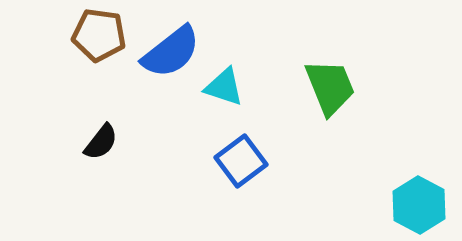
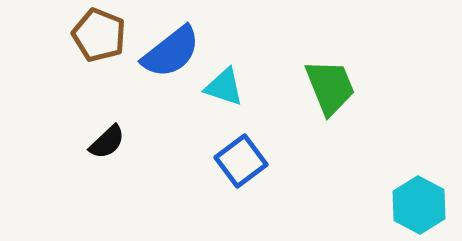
brown pentagon: rotated 14 degrees clockwise
black semicircle: moved 6 px right; rotated 9 degrees clockwise
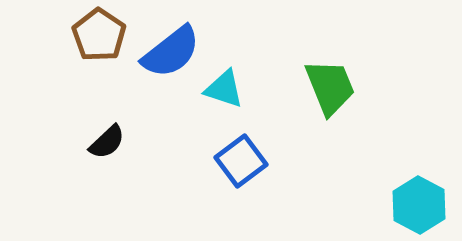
brown pentagon: rotated 12 degrees clockwise
cyan triangle: moved 2 px down
